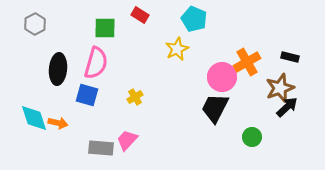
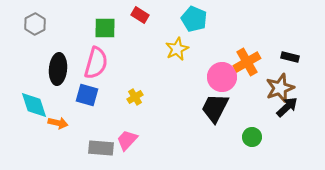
cyan diamond: moved 13 px up
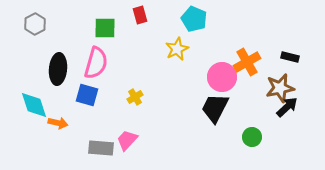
red rectangle: rotated 42 degrees clockwise
brown star: rotated 8 degrees clockwise
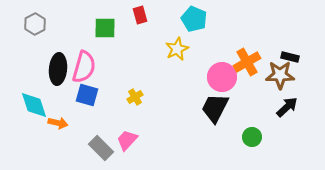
pink semicircle: moved 12 px left, 4 px down
brown star: moved 13 px up; rotated 12 degrees clockwise
gray rectangle: rotated 40 degrees clockwise
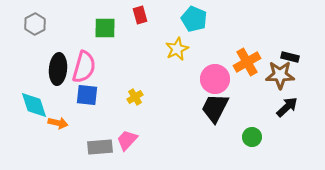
pink circle: moved 7 px left, 2 px down
blue square: rotated 10 degrees counterclockwise
gray rectangle: moved 1 px left, 1 px up; rotated 50 degrees counterclockwise
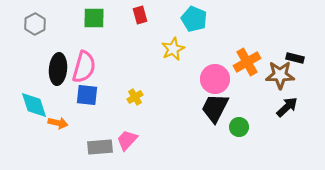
green square: moved 11 px left, 10 px up
yellow star: moved 4 px left
black rectangle: moved 5 px right, 1 px down
green circle: moved 13 px left, 10 px up
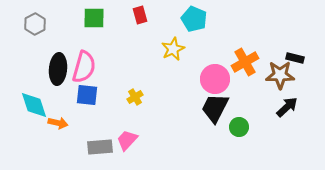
orange cross: moved 2 px left
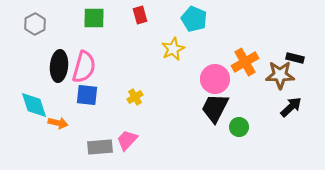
black ellipse: moved 1 px right, 3 px up
black arrow: moved 4 px right
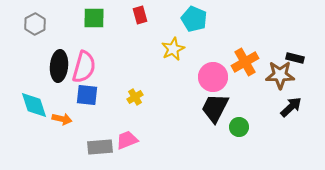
pink circle: moved 2 px left, 2 px up
orange arrow: moved 4 px right, 4 px up
pink trapezoid: rotated 25 degrees clockwise
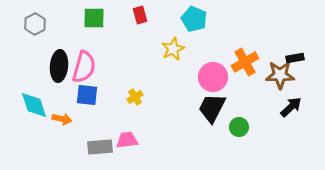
black rectangle: rotated 24 degrees counterclockwise
black trapezoid: moved 3 px left
pink trapezoid: rotated 15 degrees clockwise
